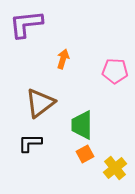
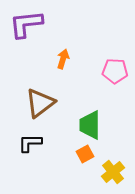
green trapezoid: moved 8 px right
yellow cross: moved 2 px left, 4 px down
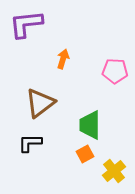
yellow cross: moved 1 px right, 1 px up
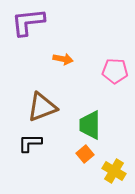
purple L-shape: moved 2 px right, 2 px up
orange arrow: rotated 84 degrees clockwise
brown triangle: moved 2 px right, 4 px down; rotated 16 degrees clockwise
orange square: rotated 12 degrees counterclockwise
yellow cross: rotated 20 degrees counterclockwise
